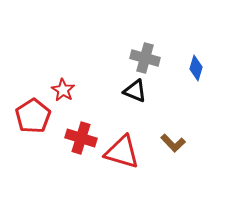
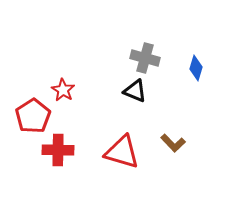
red cross: moved 23 px left, 12 px down; rotated 16 degrees counterclockwise
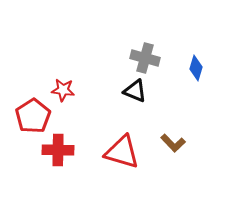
red star: rotated 25 degrees counterclockwise
